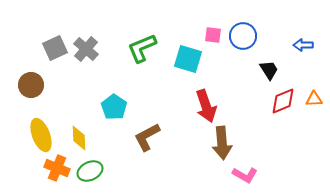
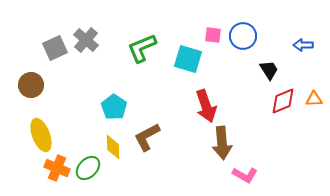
gray cross: moved 9 px up
yellow diamond: moved 34 px right, 9 px down
green ellipse: moved 2 px left, 3 px up; rotated 20 degrees counterclockwise
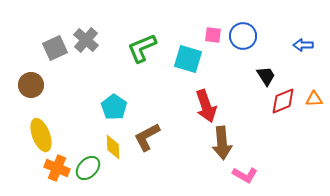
black trapezoid: moved 3 px left, 6 px down
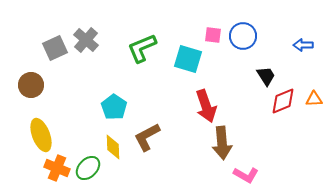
pink L-shape: moved 1 px right
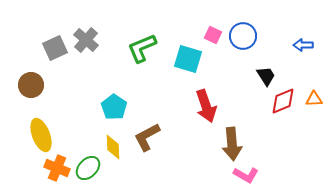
pink square: rotated 18 degrees clockwise
brown arrow: moved 10 px right, 1 px down
